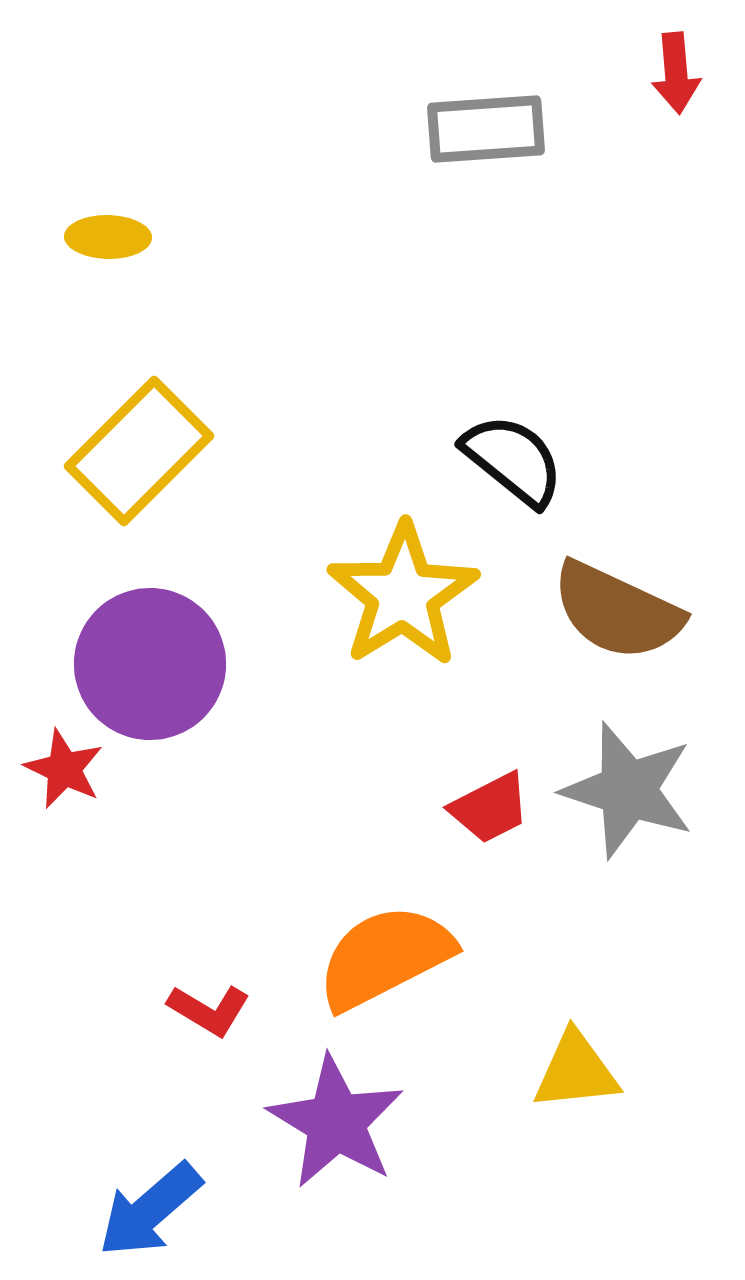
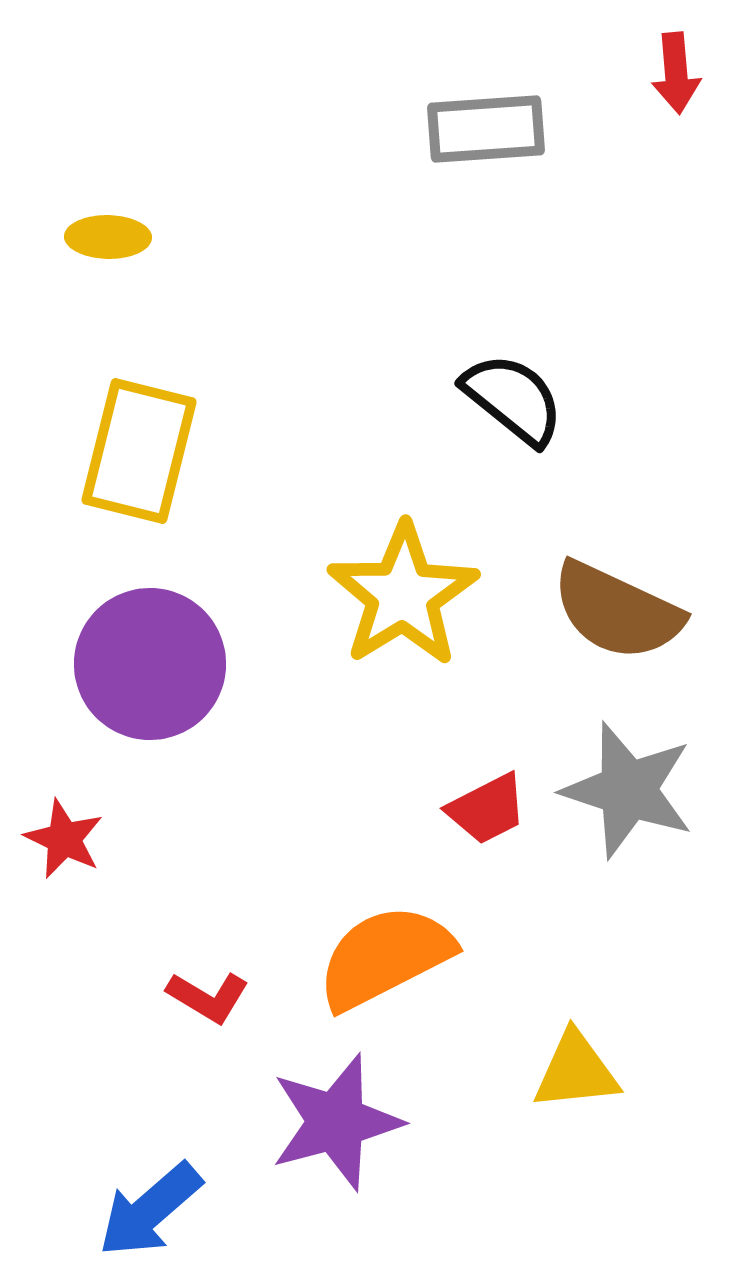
yellow rectangle: rotated 31 degrees counterclockwise
black semicircle: moved 61 px up
red star: moved 70 px down
red trapezoid: moved 3 px left, 1 px down
red L-shape: moved 1 px left, 13 px up
purple star: rotated 26 degrees clockwise
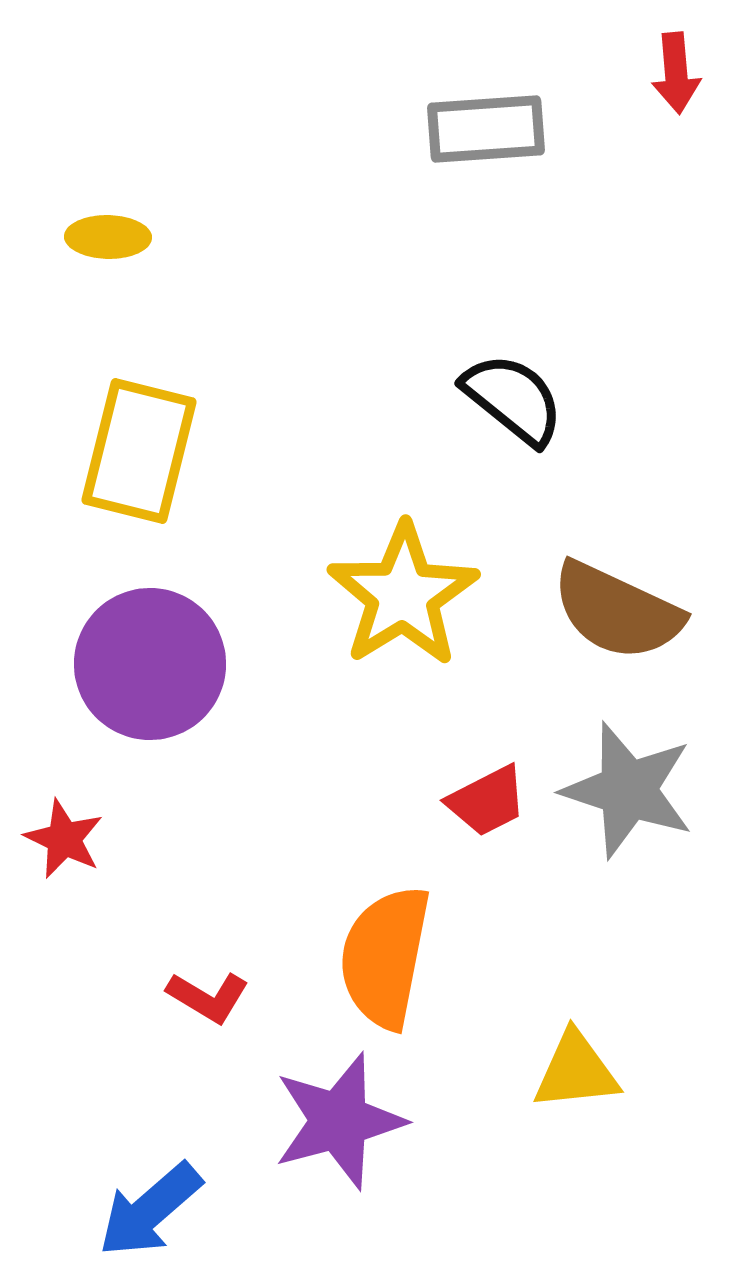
red trapezoid: moved 8 px up
orange semicircle: rotated 52 degrees counterclockwise
purple star: moved 3 px right, 1 px up
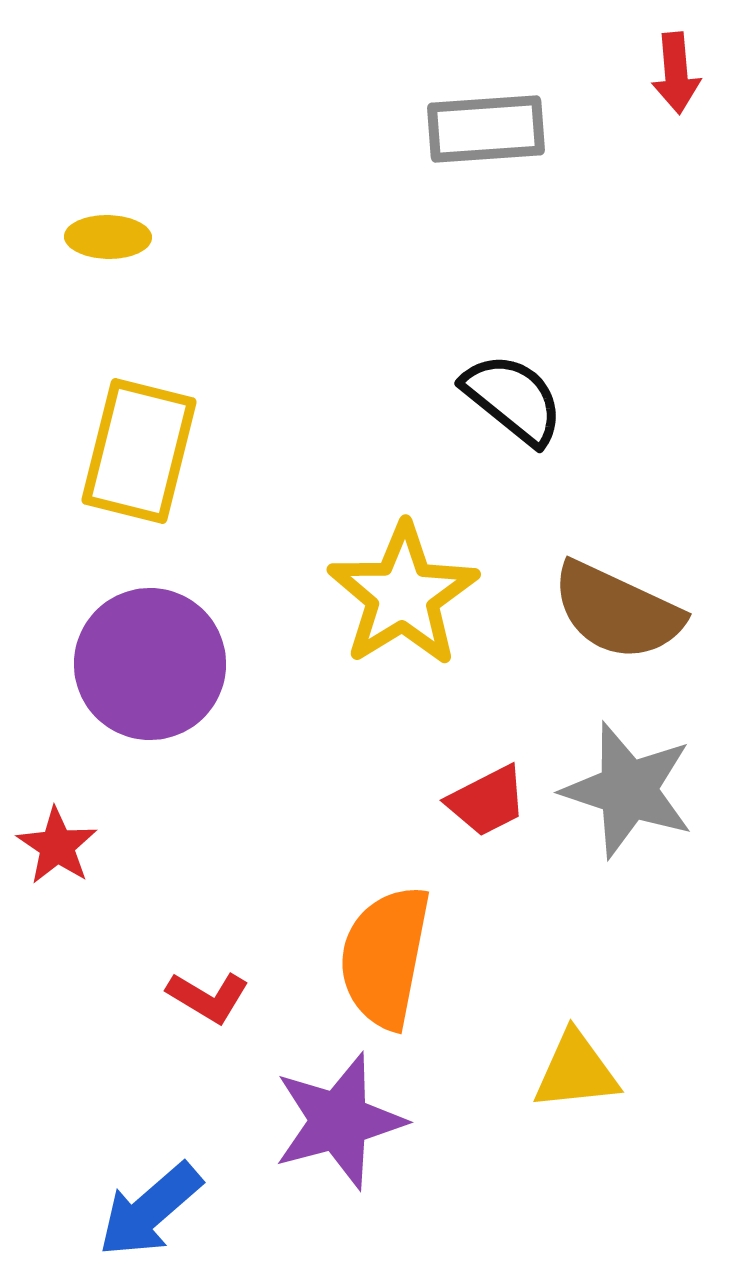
red star: moved 7 px left, 7 px down; rotated 8 degrees clockwise
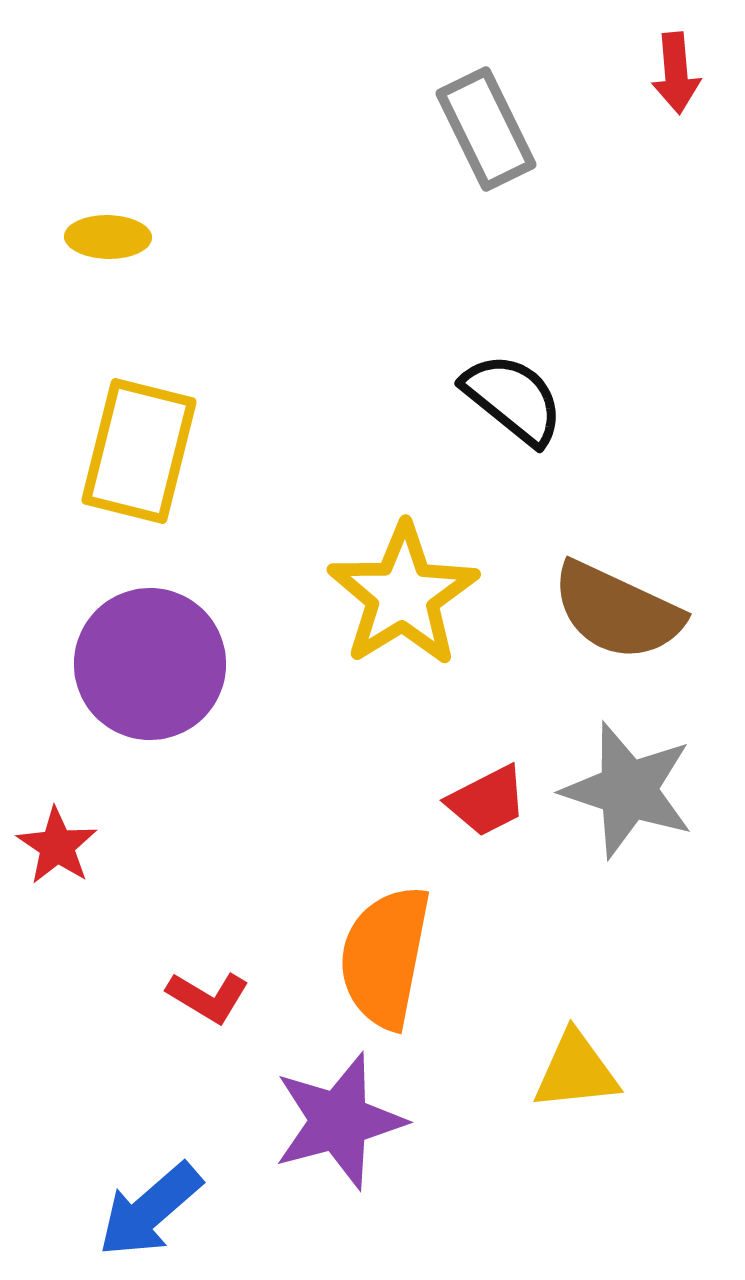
gray rectangle: rotated 68 degrees clockwise
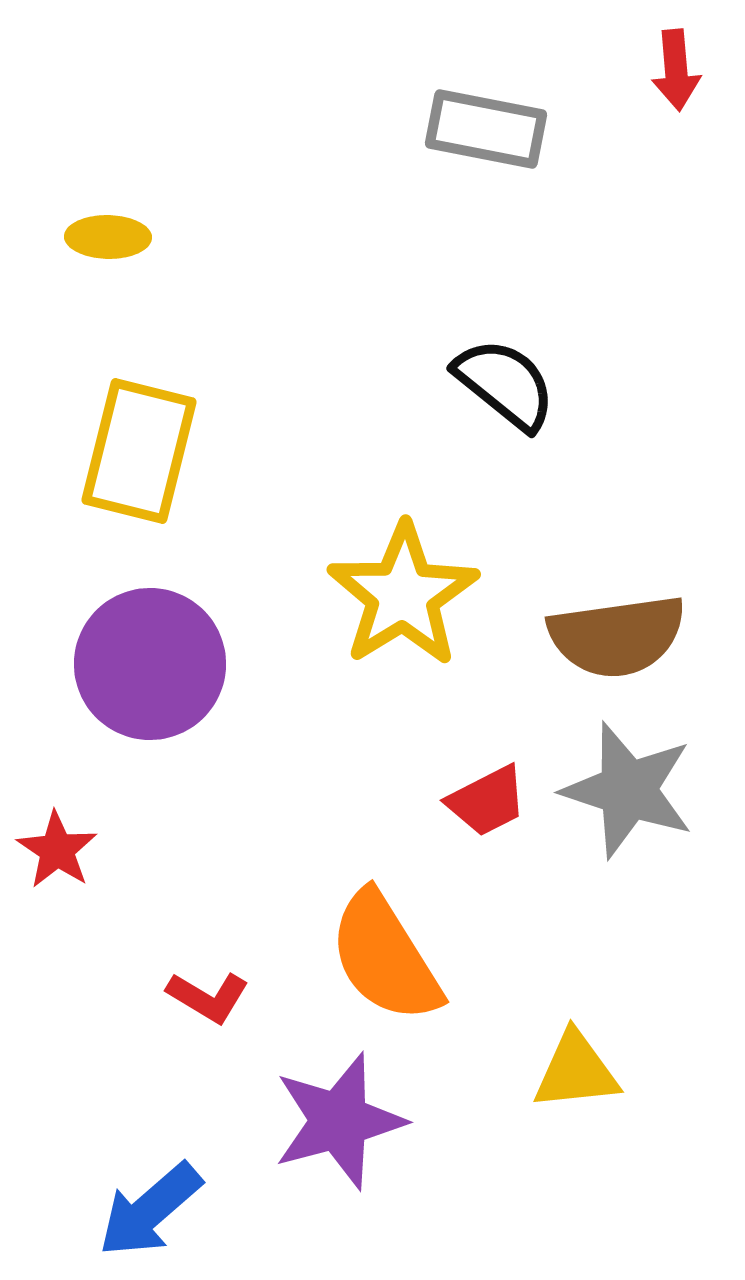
red arrow: moved 3 px up
gray rectangle: rotated 53 degrees counterclockwise
black semicircle: moved 8 px left, 15 px up
brown semicircle: moved 25 px down; rotated 33 degrees counterclockwise
red star: moved 4 px down
orange semicircle: rotated 43 degrees counterclockwise
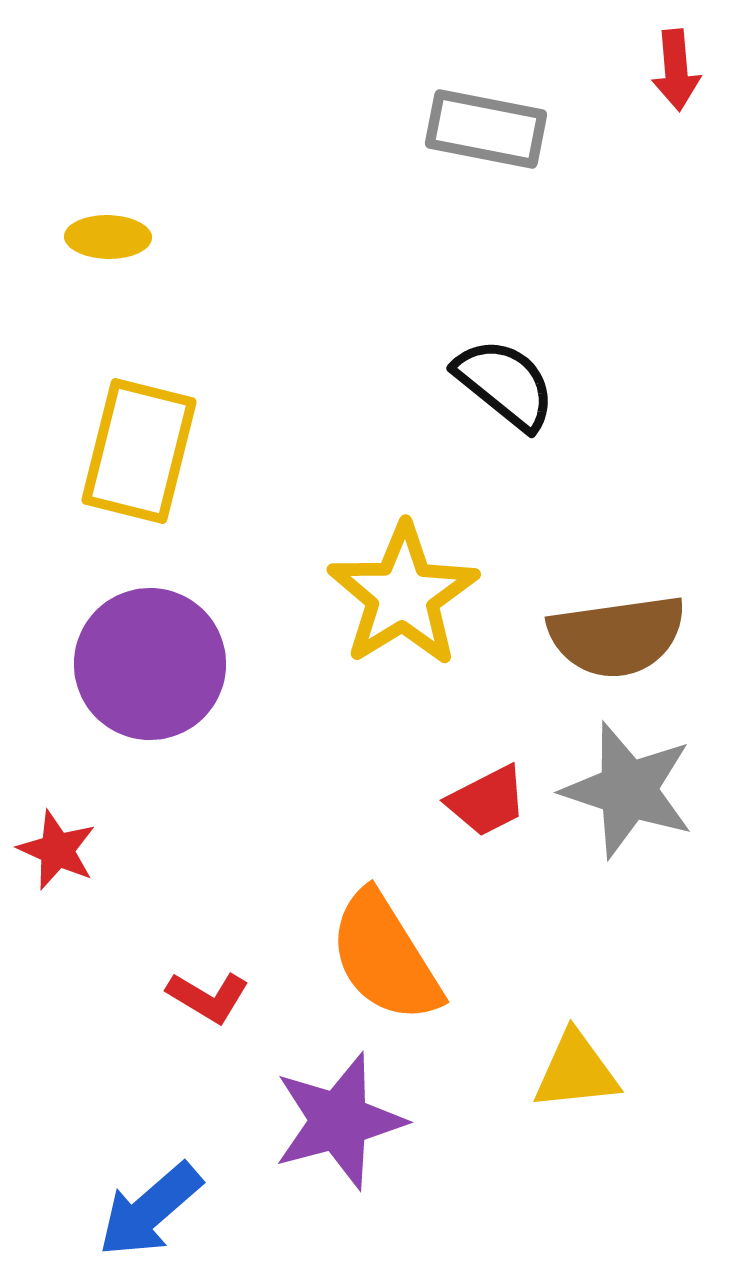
red star: rotated 10 degrees counterclockwise
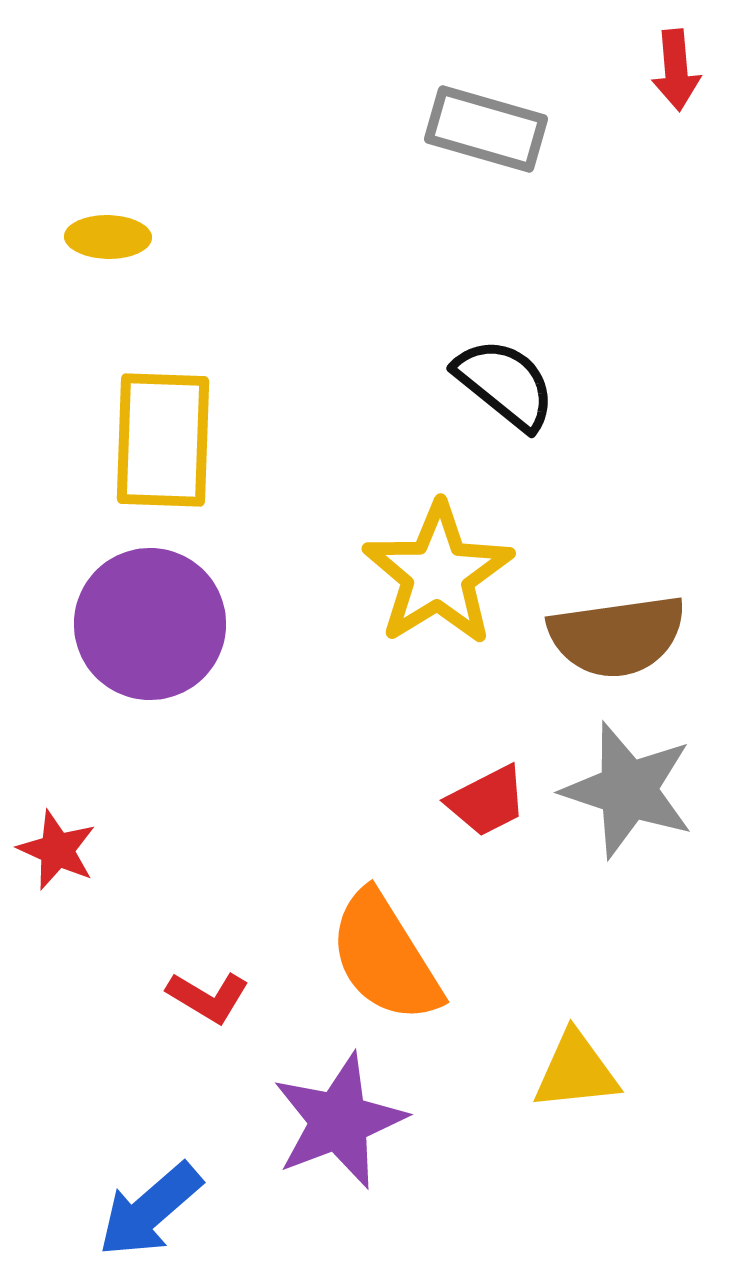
gray rectangle: rotated 5 degrees clockwise
yellow rectangle: moved 24 px right, 11 px up; rotated 12 degrees counterclockwise
yellow star: moved 35 px right, 21 px up
purple circle: moved 40 px up
purple star: rotated 6 degrees counterclockwise
